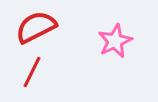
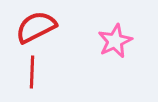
red line: rotated 24 degrees counterclockwise
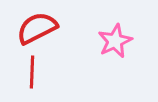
red semicircle: moved 1 px right, 1 px down
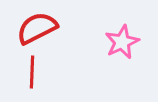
pink star: moved 7 px right, 1 px down
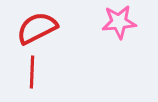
pink star: moved 3 px left, 20 px up; rotated 20 degrees clockwise
